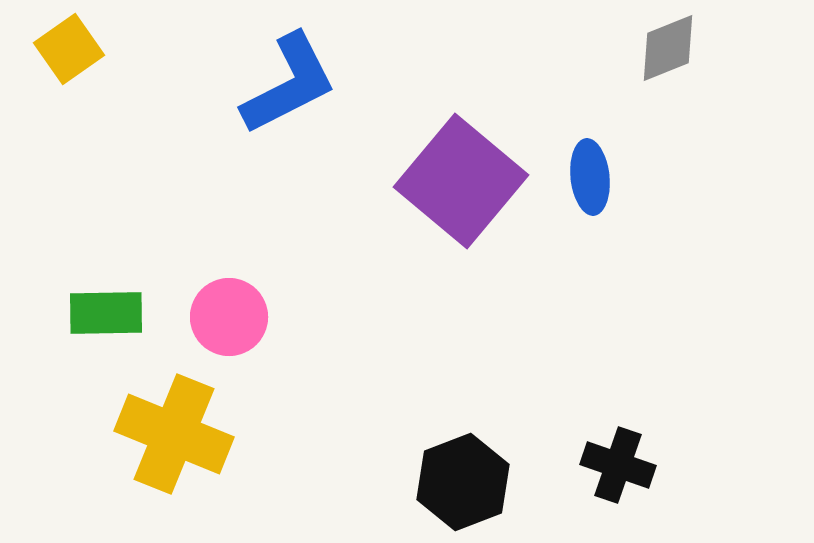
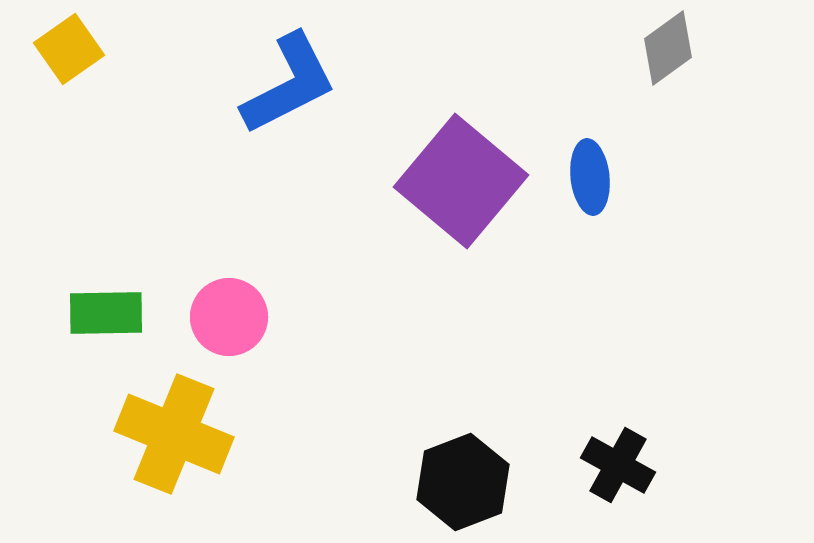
gray diamond: rotated 14 degrees counterclockwise
black cross: rotated 10 degrees clockwise
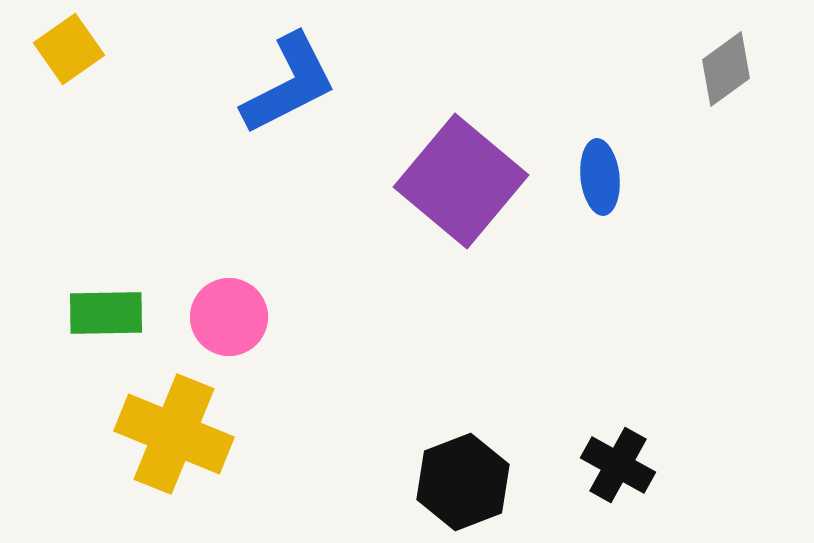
gray diamond: moved 58 px right, 21 px down
blue ellipse: moved 10 px right
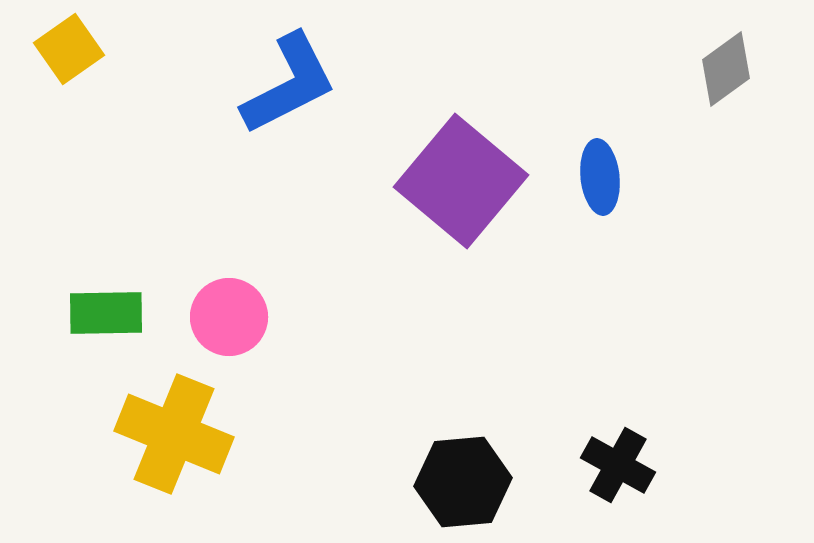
black hexagon: rotated 16 degrees clockwise
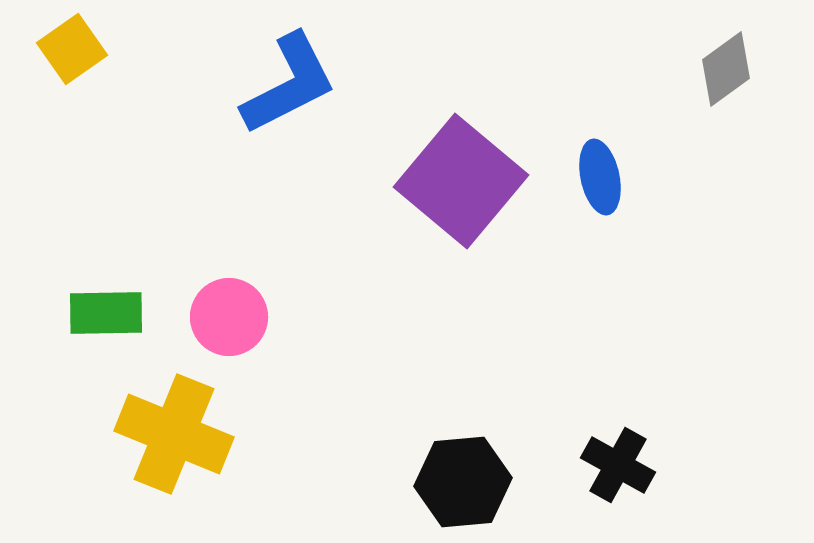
yellow square: moved 3 px right
blue ellipse: rotated 6 degrees counterclockwise
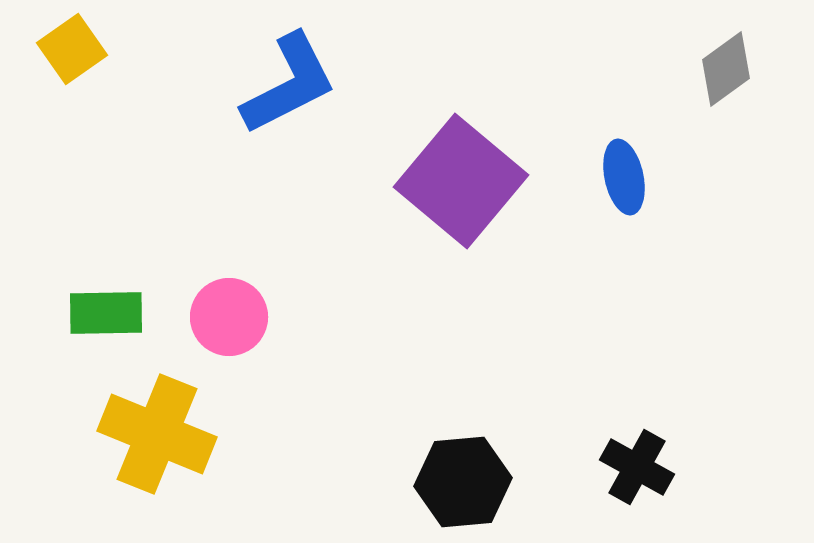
blue ellipse: moved 24 px right
yellow cross: moved 17 px left
black cross: moved 19 px right, 2 px down
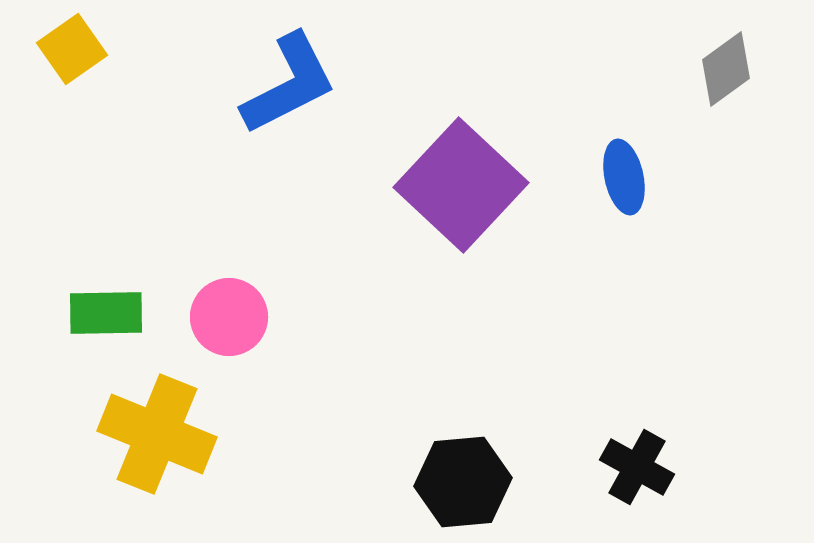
purple square: moved 4 px down; rotated 3 degrees clockwise
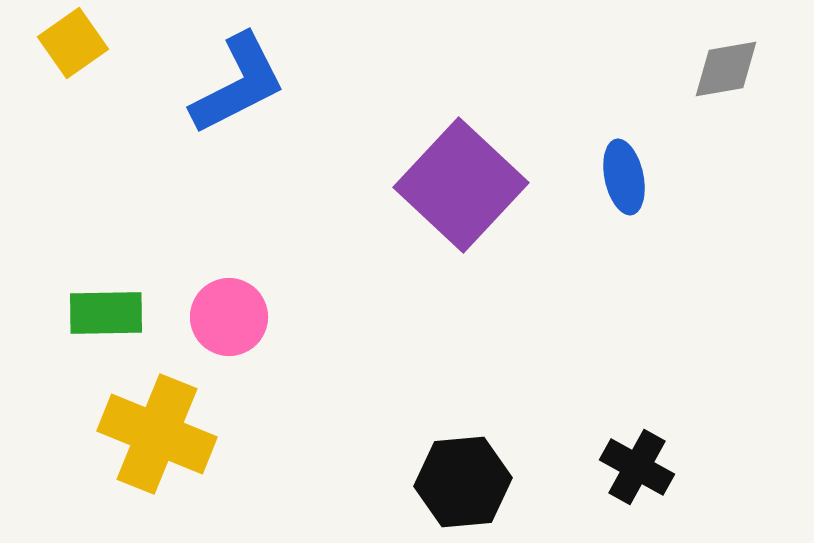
yellow square: moved 1 px right, 6 px up
gray diamond: rotated 26 degrees clockwise
blue L-shape: moved 51 px left
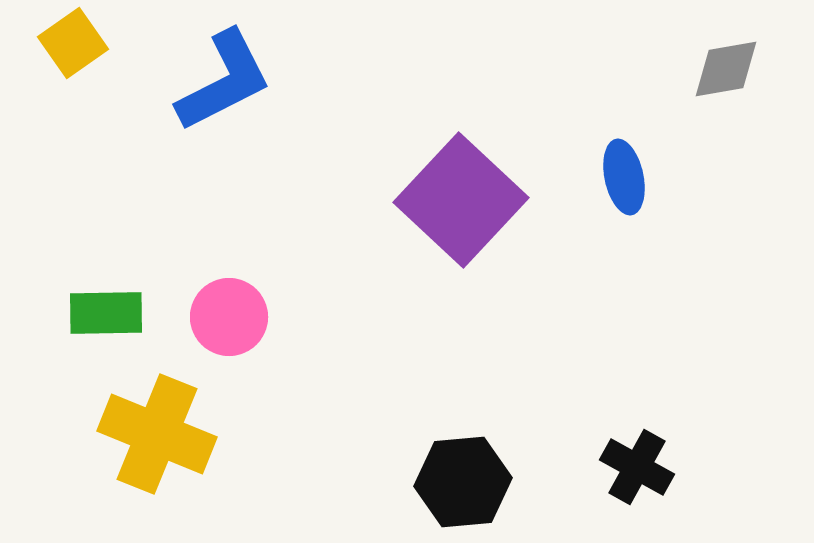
blue L-shape: moved 14 px left, 3 px up
purple square: moved 15 px down
